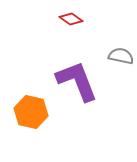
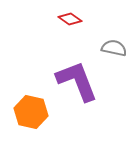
red diamond: moved 1 px left
gray semicircle: moved 7 px left, 8 px up
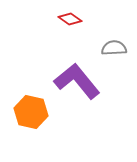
gray semicircle: rotated 15 degrees counterclockwise
purple L-shape: rotated 18 degrees counterclockwise
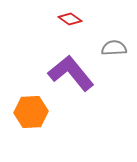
purple L-shape: moved 6 px left, 8 px up
orange hexagon: rotated 16 degrees counterclockwise
